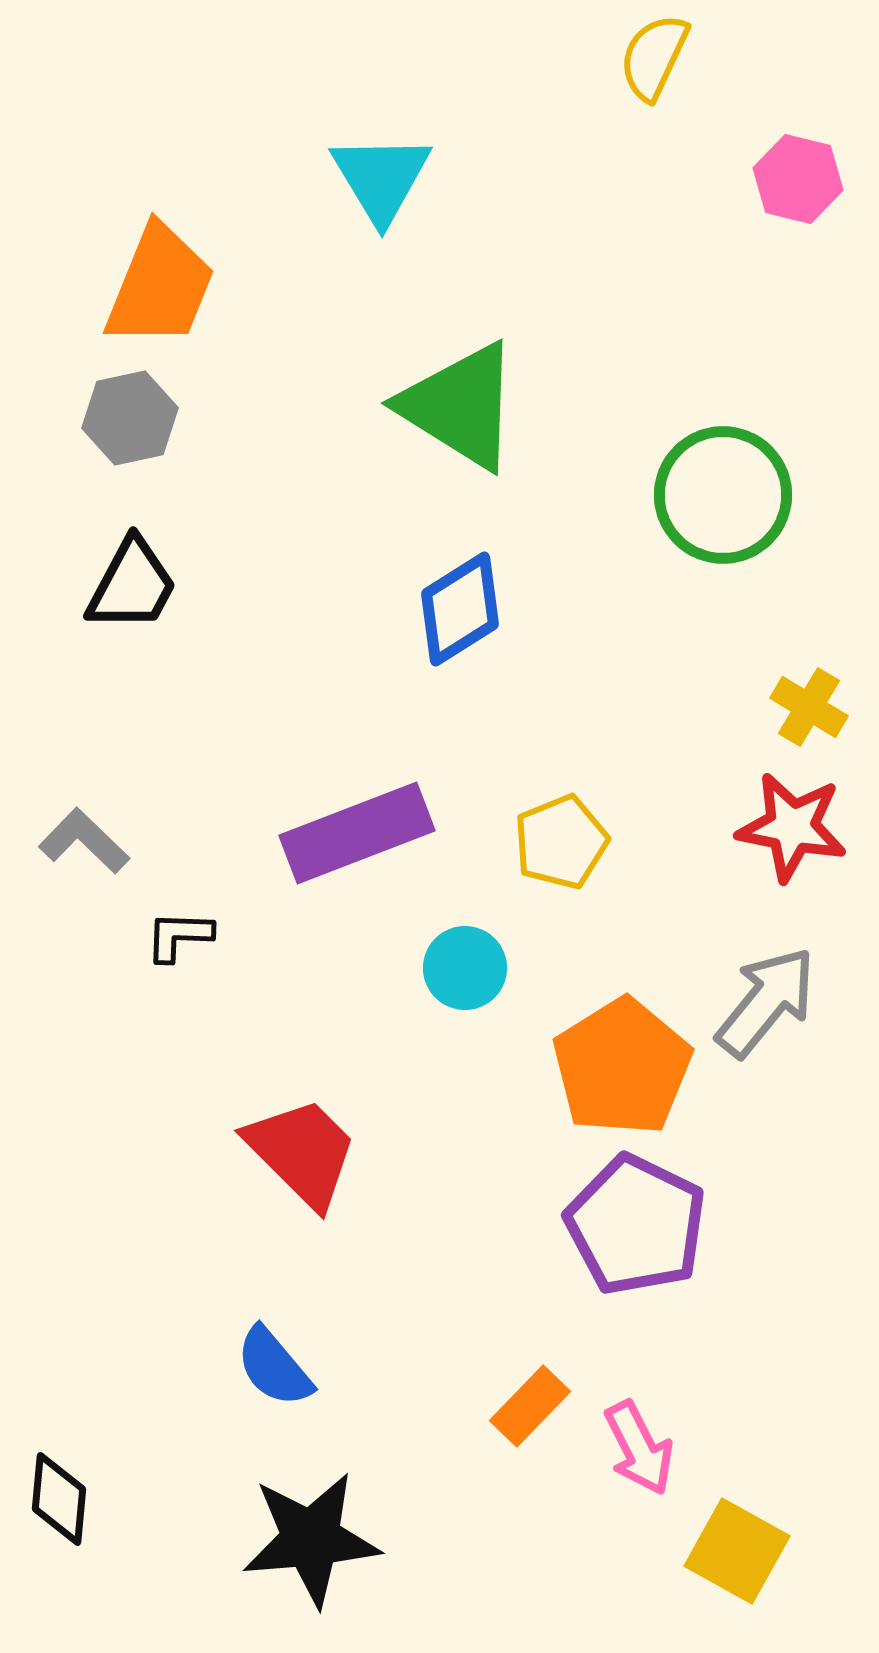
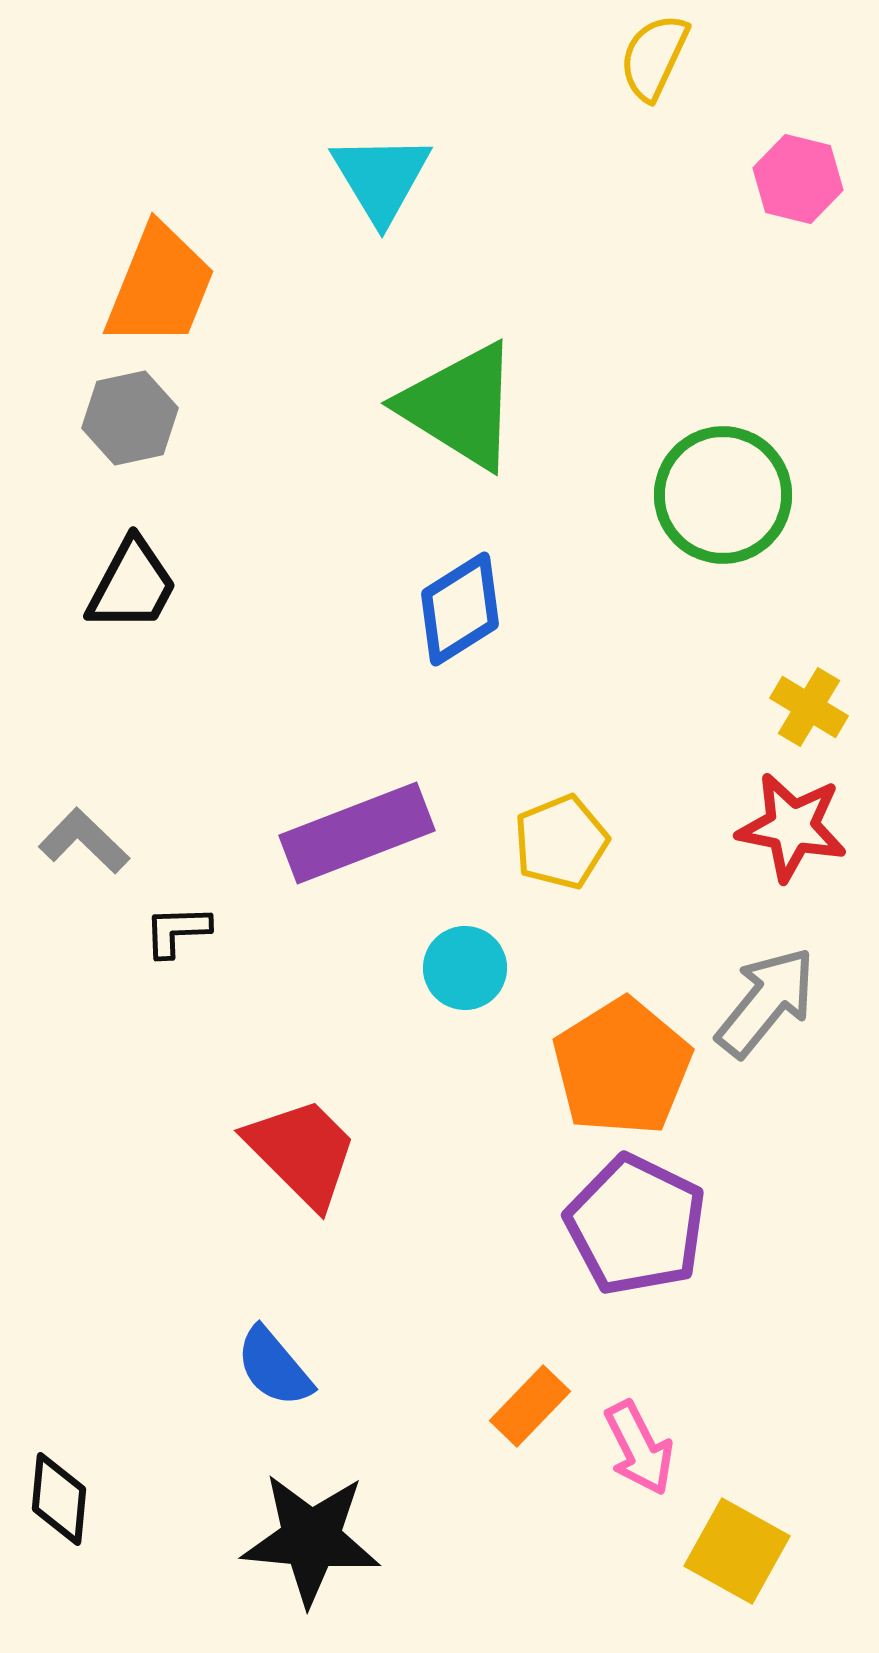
black L-shape: moved 2 px left, 5 px up; rotated 4 degrees counterclockwise
black star: rotated 10 degrees clockwise
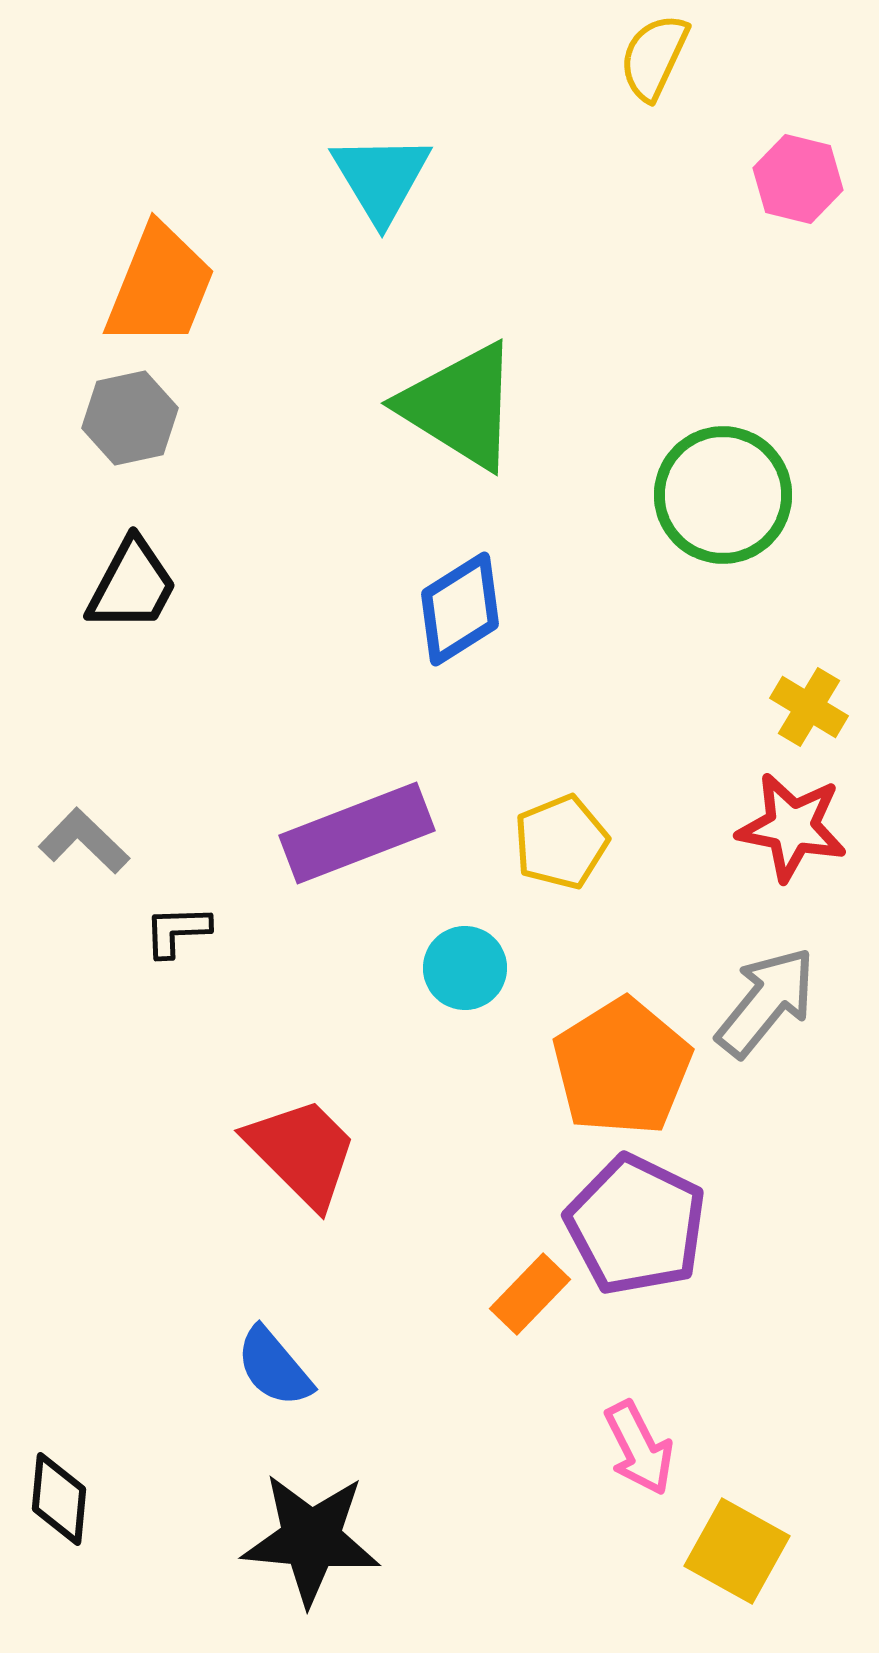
orange rectangle: moved 112 px up
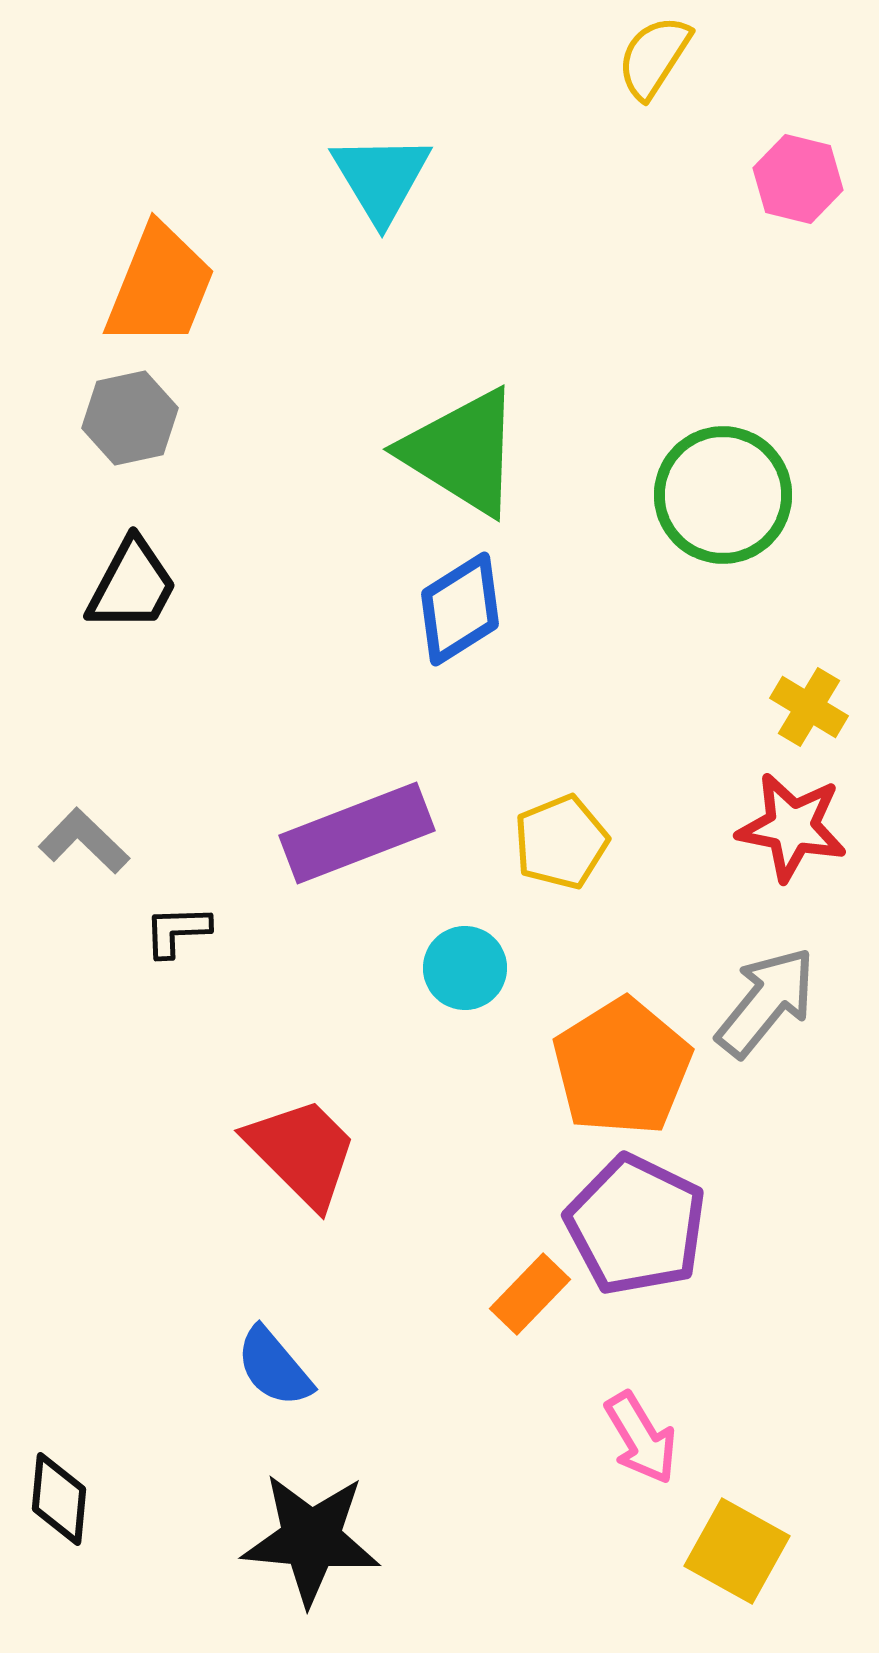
yellow semicircle: rotated 8 degrees clockwise
green triangle: moved 2 px right, 46 px down
pink arrow: moved 2 px right, 10 px up; rotated 4 degrees counterclockwise
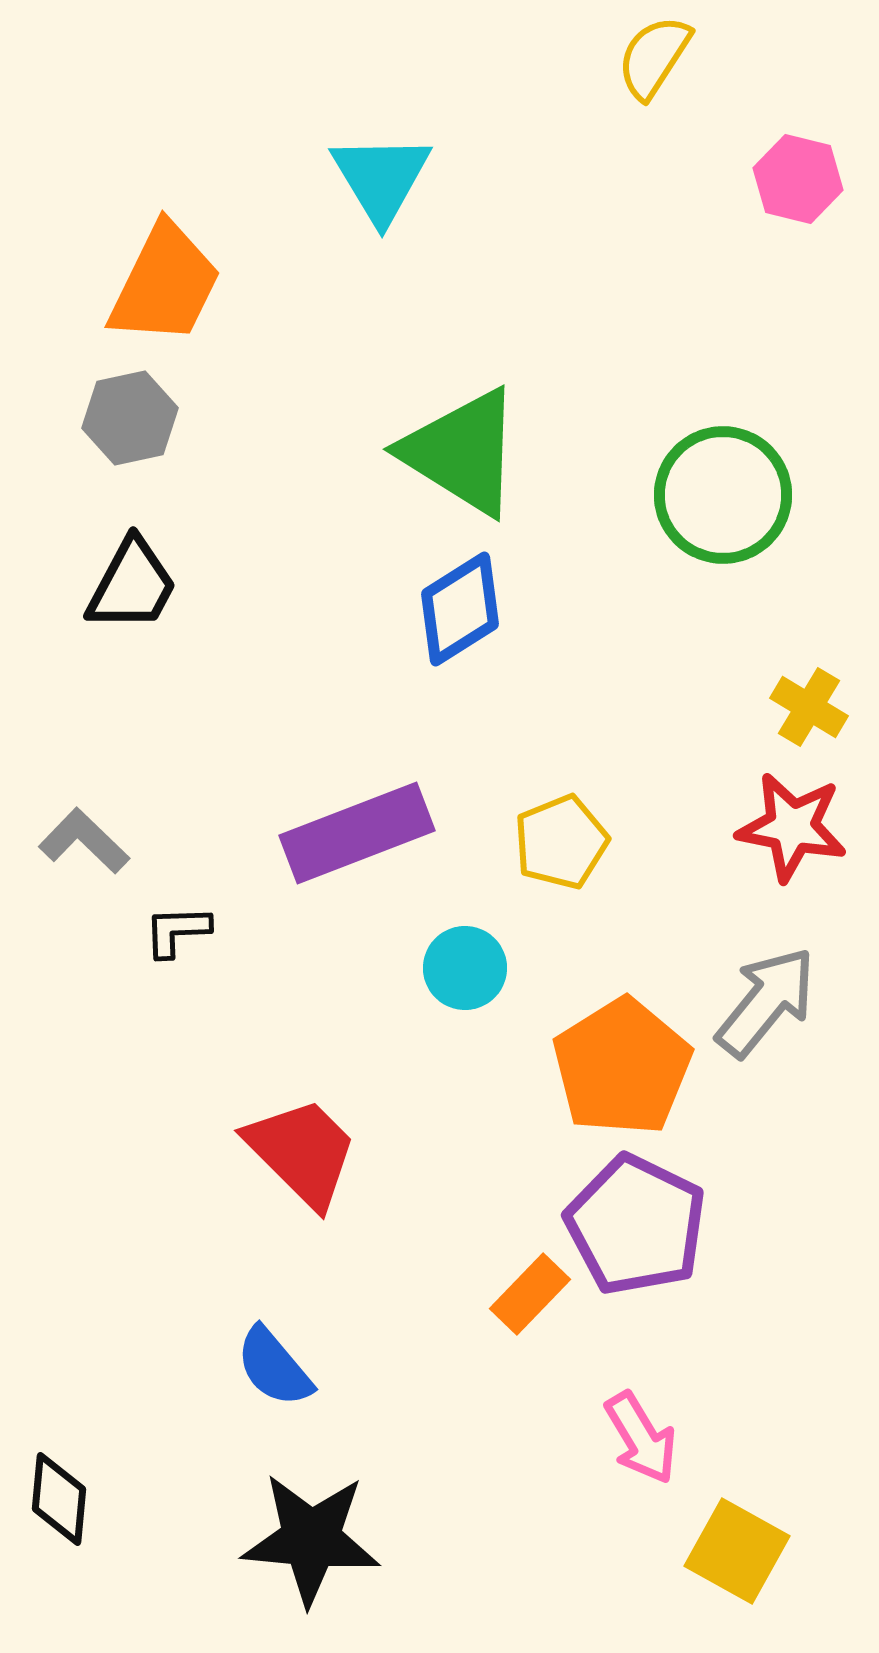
orange trapezoid: moved 5 px right, 2 px up; rotated 4 degrees clockwise
